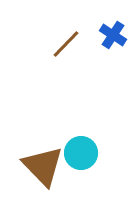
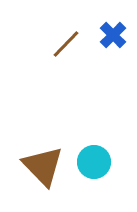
blue cross: rotated 12 degrees clockwise
cyan circle: moved 13 px right, 9 px down
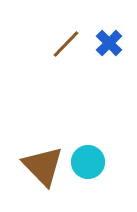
blue cross: moved 4 px left, 8 px down
cyan circle: moved 6 px left
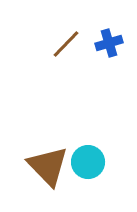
blue cross: rotated 28 degrees clockwise
brown triangle: moved 5 px right
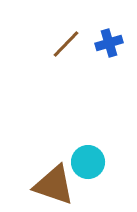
brown triangle: moved 6 px right, 19 px down; rotated 27 degrees counterclockwise
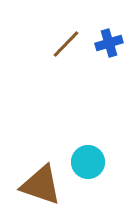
brown triangle: moved 13 px left
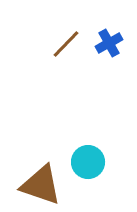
blue cross: rotated 12 degrees counterclockwise
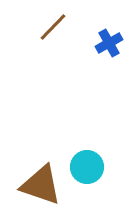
brown line: moved 13 px left, 17 px up
cyan circle: moved 1 px left, 5 px down
